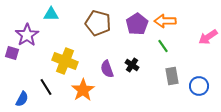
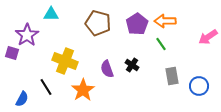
green line: moved 2 px left, 2 px up
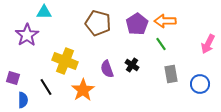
cyan triangle: moved 7 px left, 2 px up
pink arrow: moved 7 px down; rotated 30 degrees counterclockwise
purple square: moved 1 px right, 25 px down
gray rectangle: moved 1 px left, 2 px up
blue circle: moved 1 px right, 2 px up
blue semicircle: moved 1 px right, 1 px down; rotated 28 degrees counterclockwise
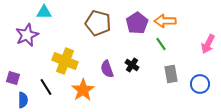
purple pentagon: moved 1 px up
purple star: rotated 10 degrees clockwise
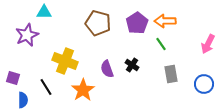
blue circle: moved 4 px right
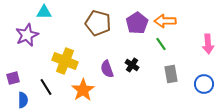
pink arrow: rotated 30 degrees counterclockwise
purple square: rotated 32 degrees counterclockwise
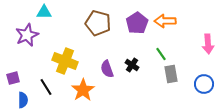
green line: moved 10 px down
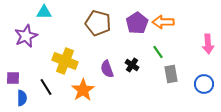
orange arrow: moved 2 px left, 1 px down
purple star: moved 1 px left, 1 px down
green line: moved 3 px left, 2 px up
purple square: rotated 16 degrees clockwise
blue semicircle: moved 1 px left, 2 px up
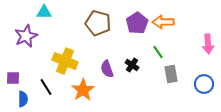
blue semicircle: moved 1 px right, 1 px down
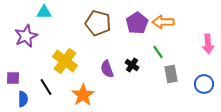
yellow cross: rotated 15 degrees clockwise
orange star: moved 5 px down
